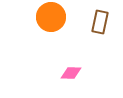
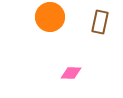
orange circle: moved 1 px left
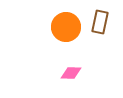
orange circle: moved 16 px right, 10 px down
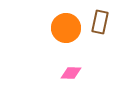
orange circle: moved 1 px down
